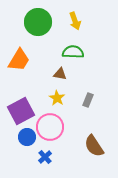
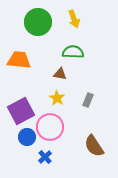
yellow arrow: moved 1 px left, 2 px up
orange trapezoid: rotated 115 degrees counterclockwise
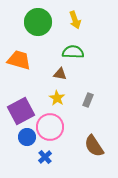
yellow arrow: moved 1 px right, 1 px down
orange trapezoid: rotated 10 degrees clockwise
